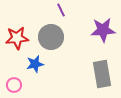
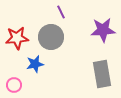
purple line: moved 2 px down
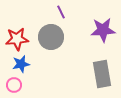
red star: moved 1 px down
blue star: moved 14 px left
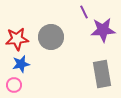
purple line: moved 23 px right
